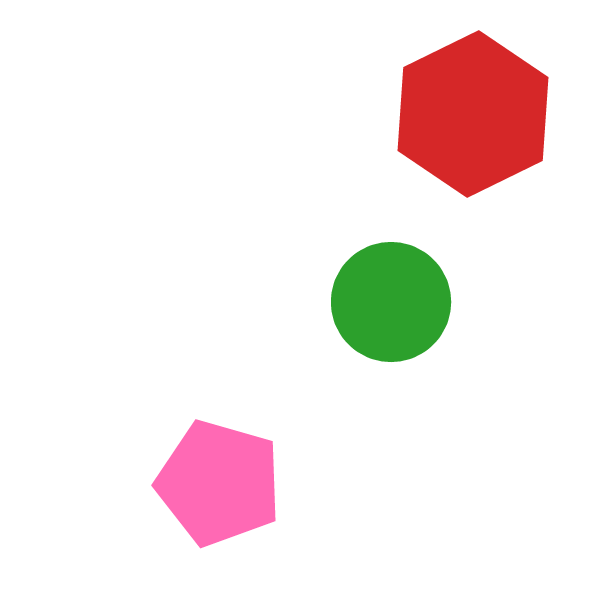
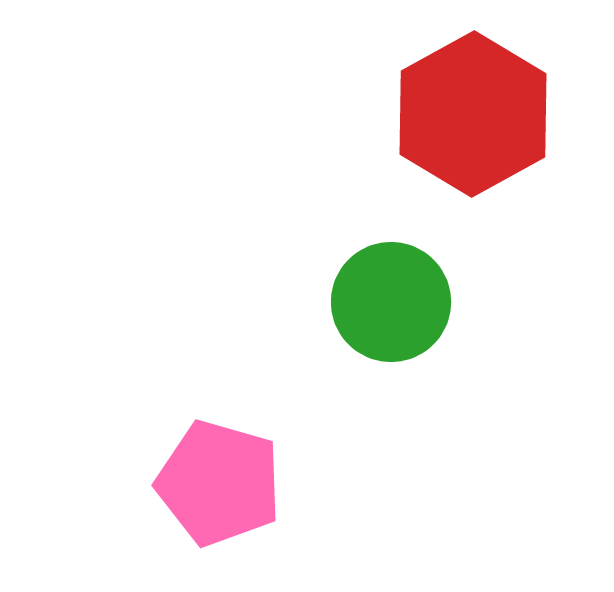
red hexagon: rotated 3 degrees counterclockwise
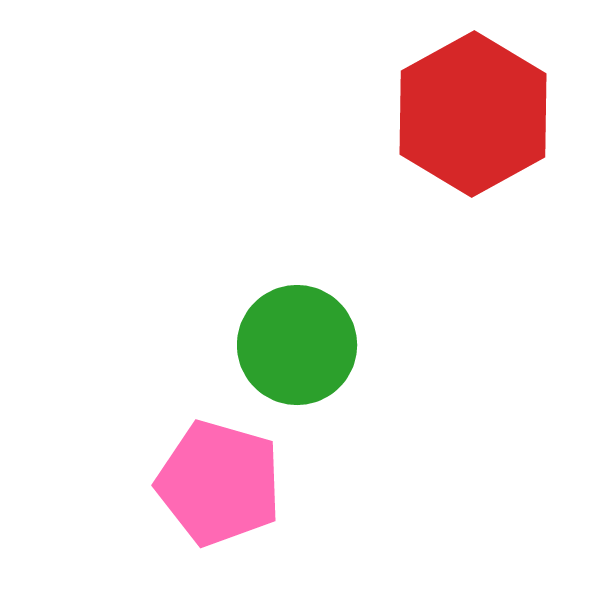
green circle: moved 94 px left, 43 px down
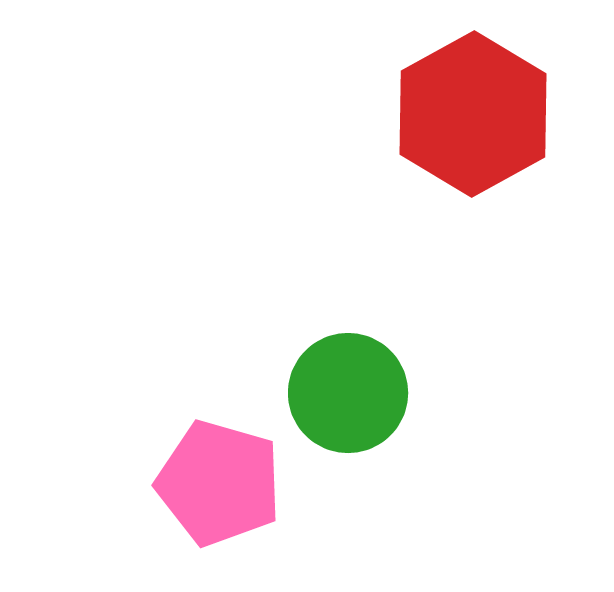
green circle: moved 51 px right, 48 px down
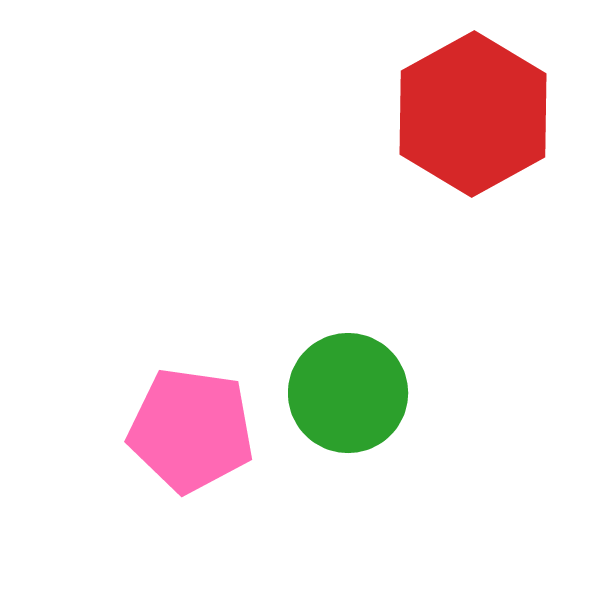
pink pentagon: moved 28 px left, 53 px up; rotated 8 degrees counterclockwise
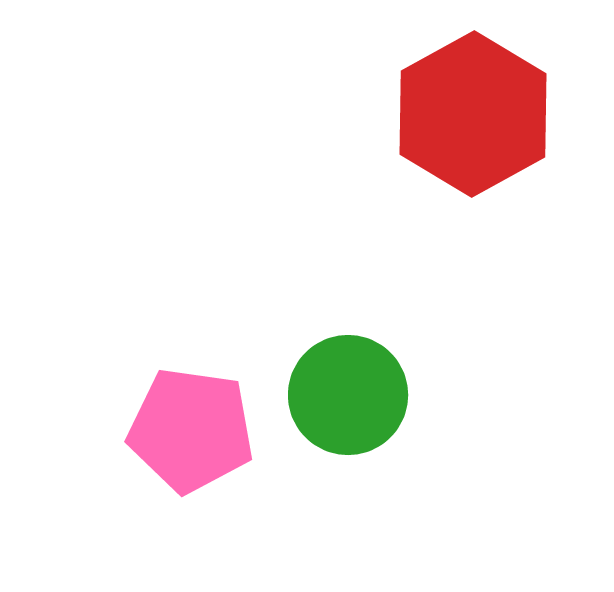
green circle: moved 2 px down
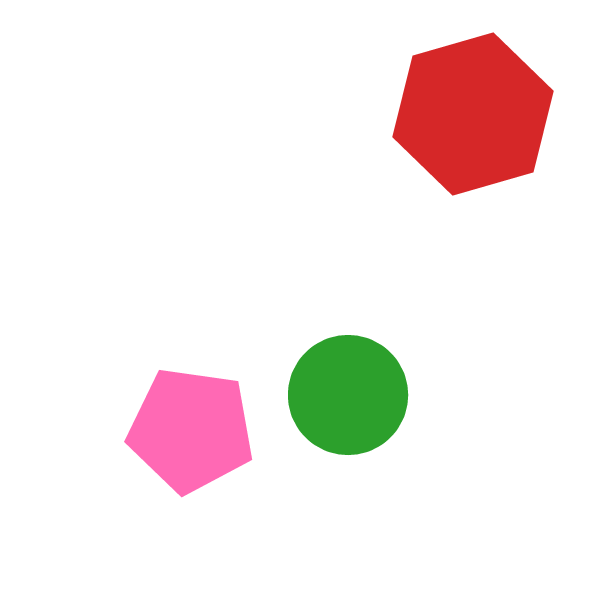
red hexagon: rotated 13 degrees clockwise
